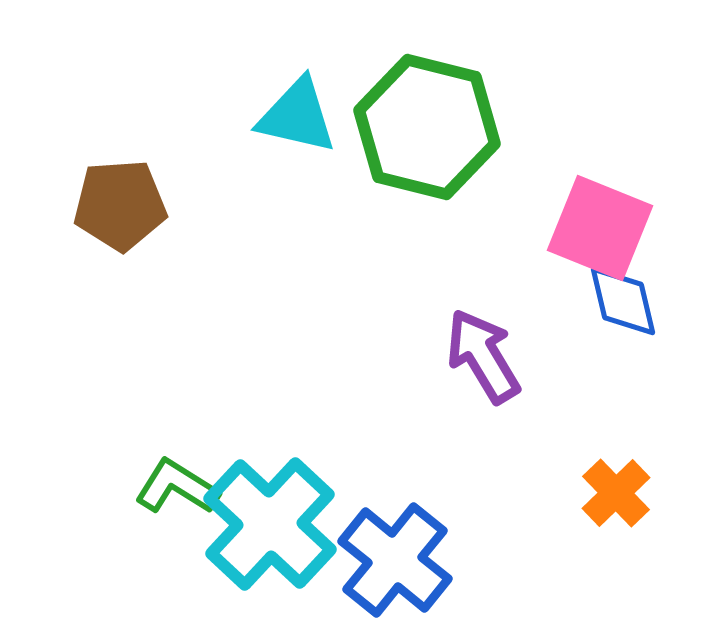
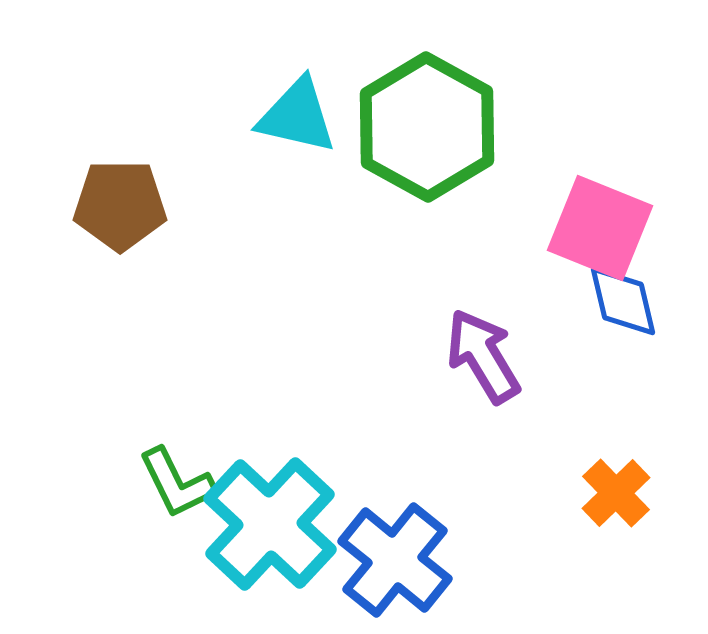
green hexagon: rotated 15 degrees clockwise
brown pentagon: rotated 4 degrees clockwise
green L-shape: moved 4 px up; rotated 148 degrees counterclockwise
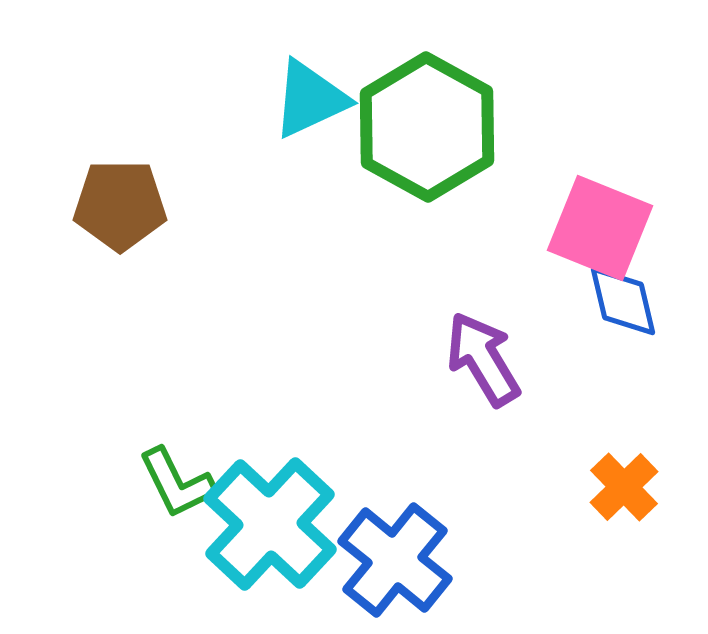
cyan triangle: moved 13 px right, 17 px up; rotated 38 degrees counterclockwise
purple arrow: moved 3 px down
orange cross: moved 8 px right, 6 px up
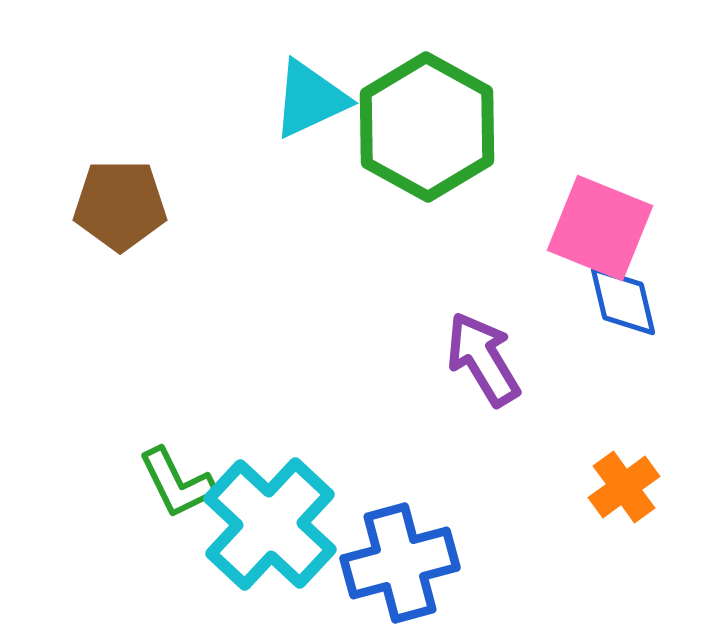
orange cross: rotated 8 degrees clockwise
blue cross: moved 5 px right, 3 px down; rotated 36 degrees clockwise
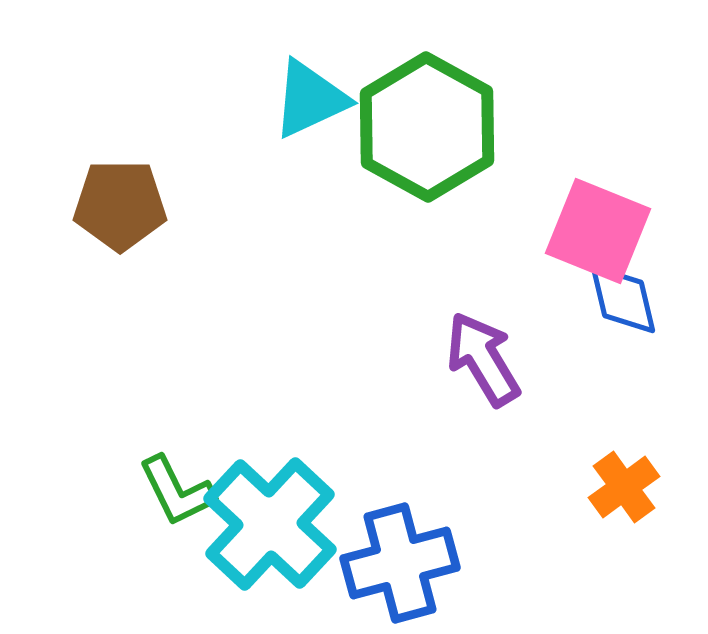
pink square: moved 2 px left, 3 px down
blue diamond: moved 2 px up
green L-shape: moved 8 px down
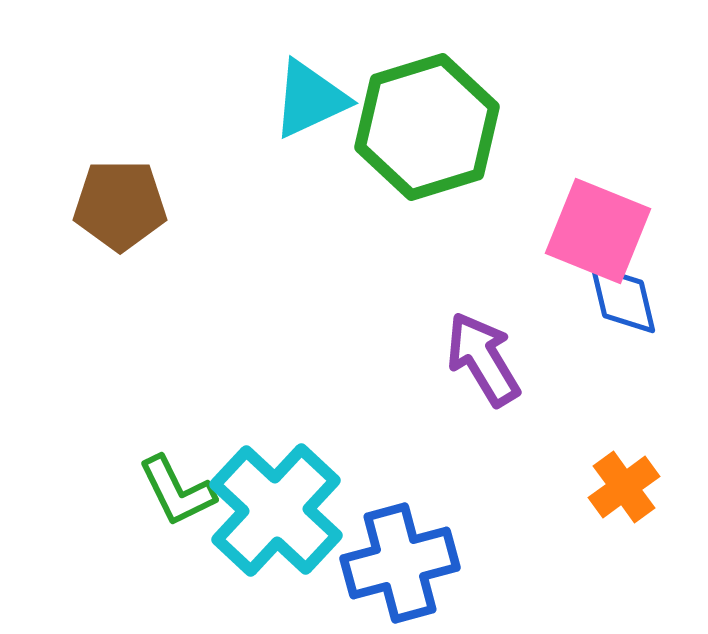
green hexagon: rotated 14 degrees clockwise
cyan cross: moved 6 px right, 14 px up
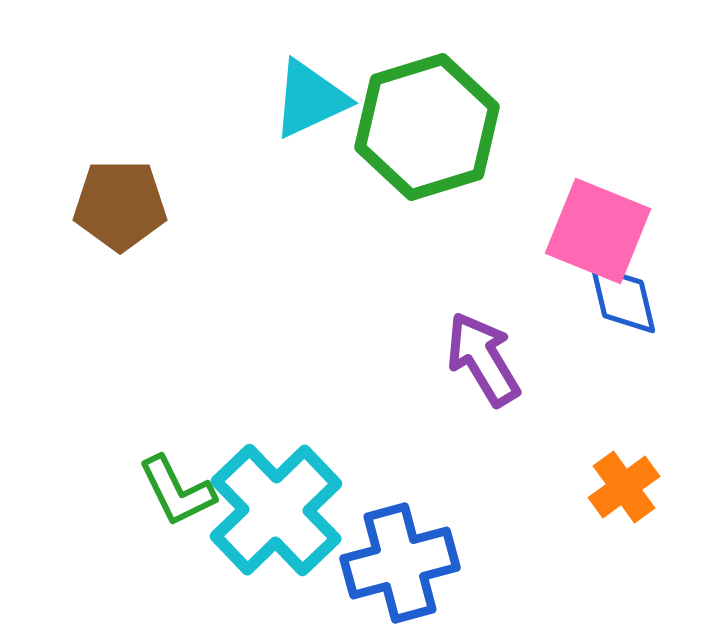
cyan cross: rotated 3 degrees clockwise
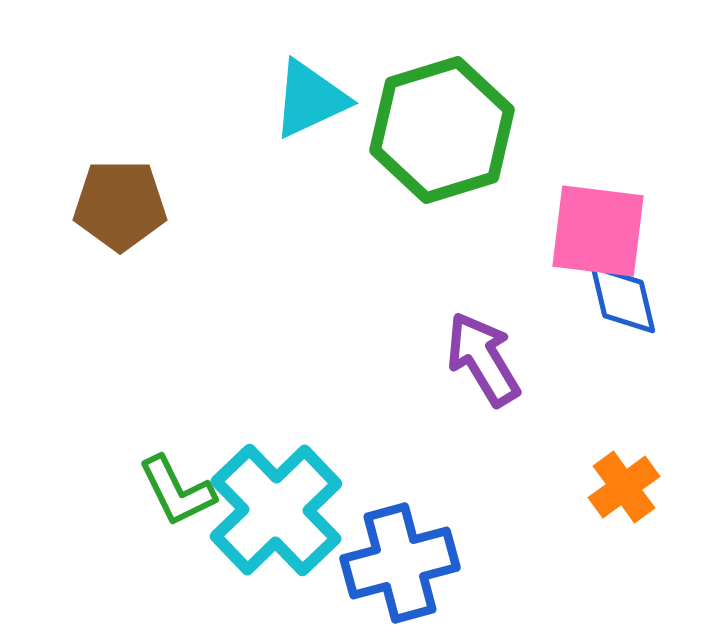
green hexagon: moved 15 px right, 3 px down
pink square: rotated 15 degrees counterclockwise
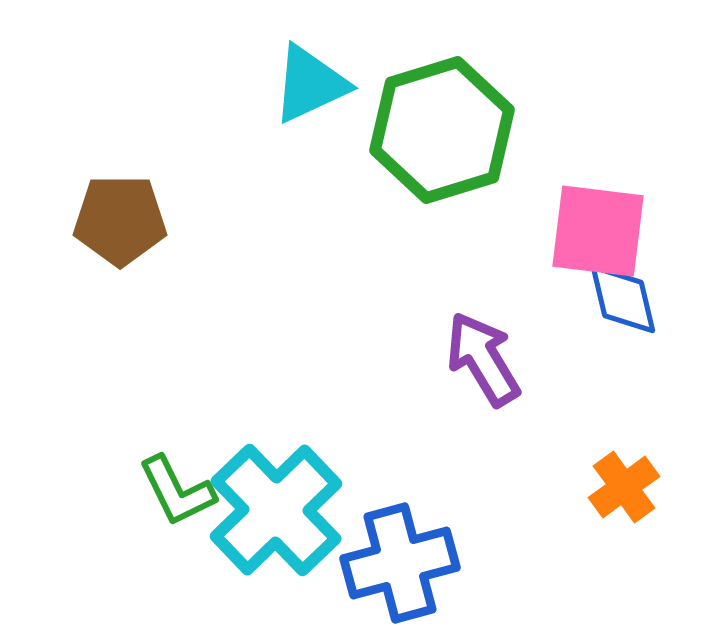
cyan triangle: moved 15 px up
brown pentagon: moved 15 px down
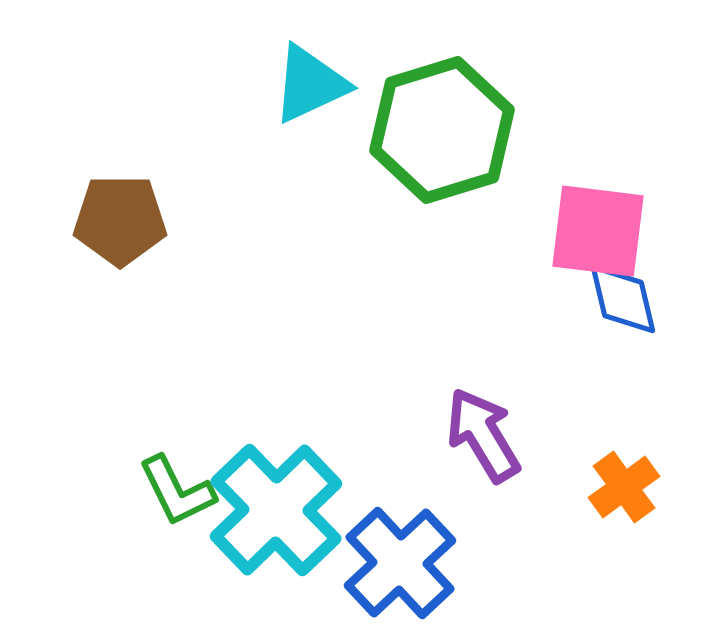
purple arrow: moved 76 px down
blue cross: rotated 28 degrees counterclockwise
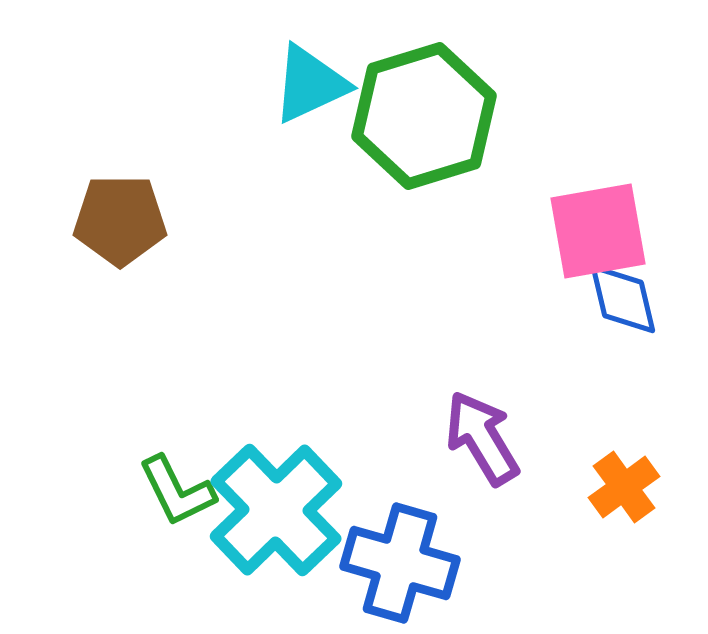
green hexagon: moved 18 px left, 14 px up
pink square: rotated 17 degrees counterclockwise
purple arrow: moved 1 px left, 3 px down
blue cross: rotated 31 degrees counterclockwise
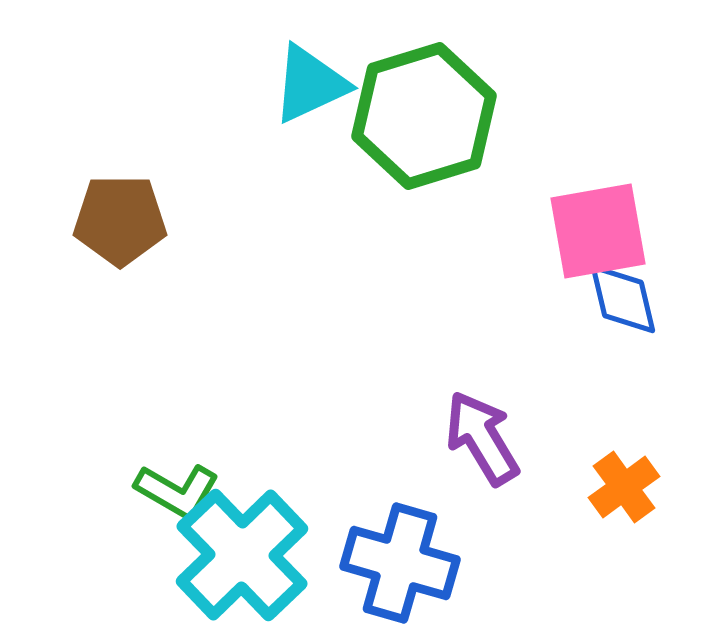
green L-shape: rotated 34 degrees counterclockwise
cyan cross: moved 34 px left, 45 px down
